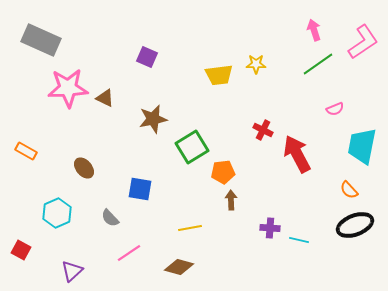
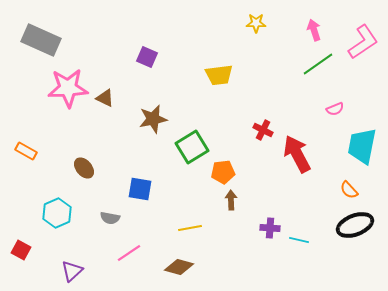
yellow star: moved 41 px up
gray semicircle: rotated 36 degrees counterclockwise
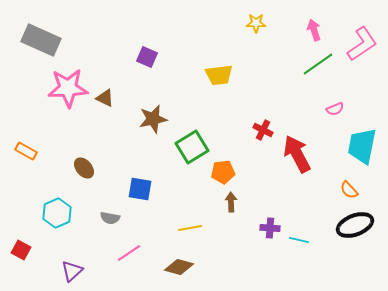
pink L-shape: moved 1 px left, 2 px down
brown arrow: moved 2 px down
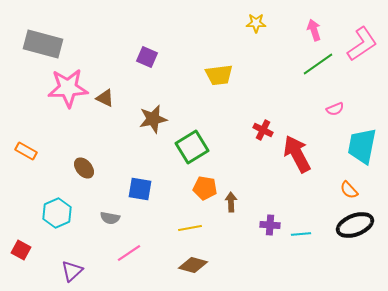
gray rectangle: moved 2 px right, 4 px down; rotated 9 degrees counterclockwise
orange pentagon: moved 18 px left, 16 px down; rotated 15 degrees clockwise
purple cross: moved 3 px up
cyan line: moved 2 px right, 6 px up; rotated 18 degrees counterclockwise
brown diamond: moved 14 px right, 2 px up
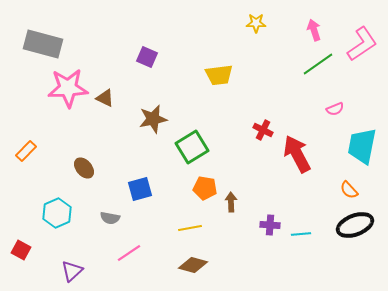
orange rectangle: rotated 75 degrees counterclockwise
blue square: rotated 25 degrees counterclockwise
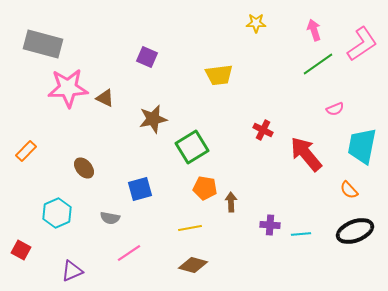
red arrow: moved 9 px right; rotated 12 degrees counterclockwise
black ellipse: moved 6 px down
purple triangle: rotated 20 degrees clockwise
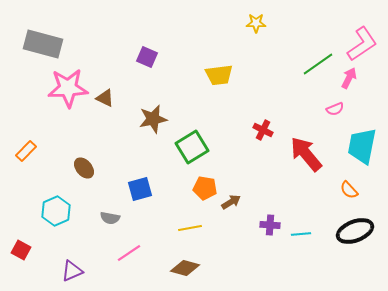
pink arrow: moved 35 px right, 48 px down; rotated 45 degrees clockwise
brown arrow: rotated 60 degrees clockwise
cyan hexagon: moved 1 px left, 2 px up
brown diamond: moved 8 px left, 3 px down
